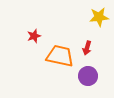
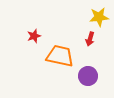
red arrow: moved 3 px right, 9 px up
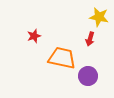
yellow star: rotated 18 degrees clockwise
orange trapezoid: moved 2 px right, 2 px down
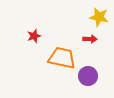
red arrow: rotated 104 degrees counterclockwise
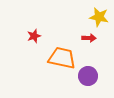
red arrow: moved 1 px left, 1 px up
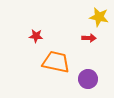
red star: moved 2 px right; rotated 24 degrees clockwise
orange trapezoid: moved 6 px left, 4 px down
purple circle: moved 3 px down
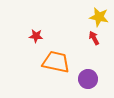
red arrow: moved 5 px right; rotated 120 degrees counterclockwise
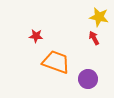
orange trapezoid: rotated 8 degrees clockwise
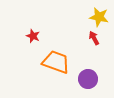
red star: moved 3 px left; rotated 16 degrees clockwise
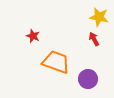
red arrow: moved 1 px down
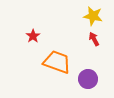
yellow star: moved 6 px left, 1 px up
red star: rotated 16 degrees clockwise
orange trapezoid: moved 1 px right
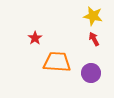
red star: moved 2 px right, 2 px down
orange trapezoid: rotated 16 degrees counterclockwise
purple circle: moved 3 px right, 6 px up
